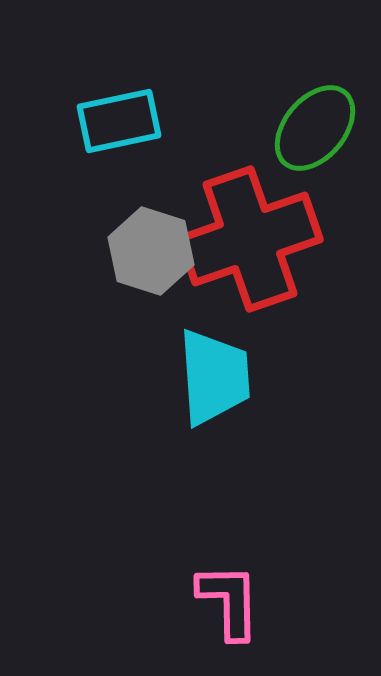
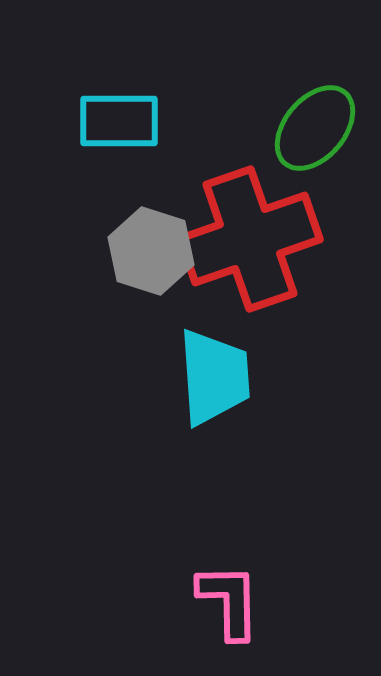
cyan rectangle: rotated 12 degrees clockwise
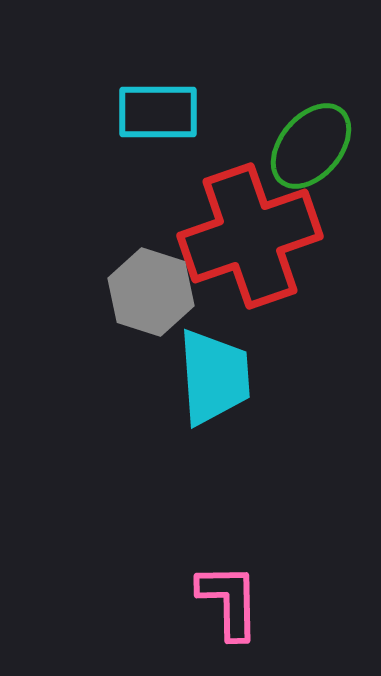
cyan rectangle: moved 39 px right, 9 px up
green ellipse: moved 4 px left, 18 px down
red cross: moved 3 px up
gray hexagon: moved 41 px down
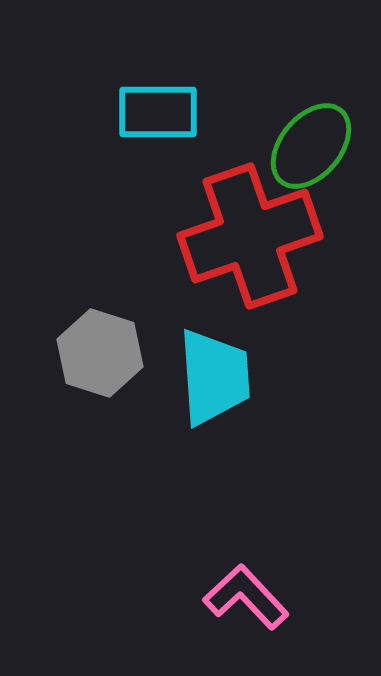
gray hexagon: moved 51 px left, 61 px down
pink L-shape: moved 17 px right, 4 px up; rotated 42 degrees counterclockwise
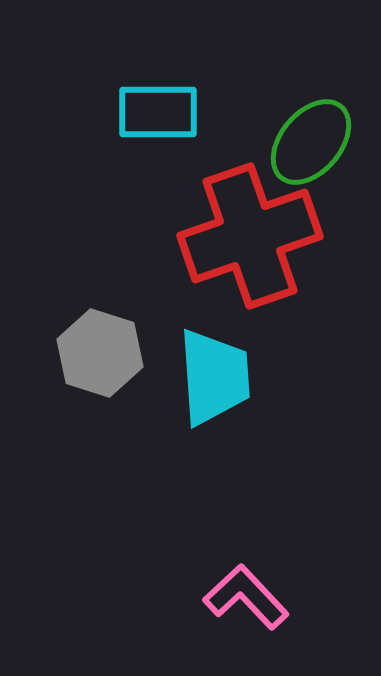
green ellipse: moved 4 px up
